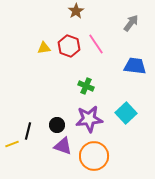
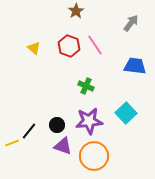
pink line: moved 1 px left, 1 px down
yellow triangle: moved 10 px left; rotated 48 degrees clockwise
purple star: moved 2 px down
black line: moved 1 px right; rotated 24 degrees clockwise
yellow line: moved 1 px up
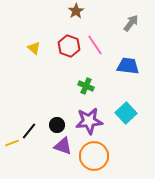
blue trapezoid: moved 7 px left
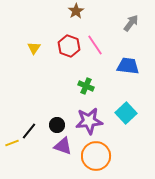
yellow triangle: rotated 24 degrees clockwise
orange circle: moved 2 px right
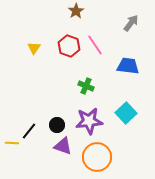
yellow line: rotated 24 degrees clockwise
orange circle: moved 1 px right, 1 px down
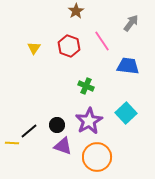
pink line: moved 7 px right, 4 px up
purple star: rotated 24 degrees counterclockwise
black line: rotated 12 degrees clockwise
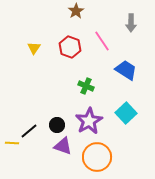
gray arrow: rotated 144 degrees clockwise
red hexagon: moved 1 px right, 1 px down
blue trapezoid: moved 2 px left, 4 px down; rotated 25 degrees clockwise
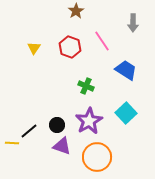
gray arrow: moved 2 px right
purple triangle: moved 1 px left
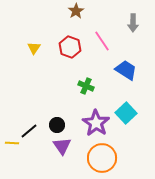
purple star: moved 7 px right, 2 px down; rotated 8 degrees counterclockwise
purple triangle: rotated 36 degrees clockwise
orange circle: moved 5 px right, 1 px down
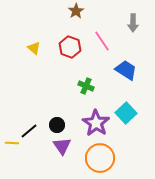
yellow triangle: rotated 24 degrees counterclockwise
orange circle: moved 2 px left
